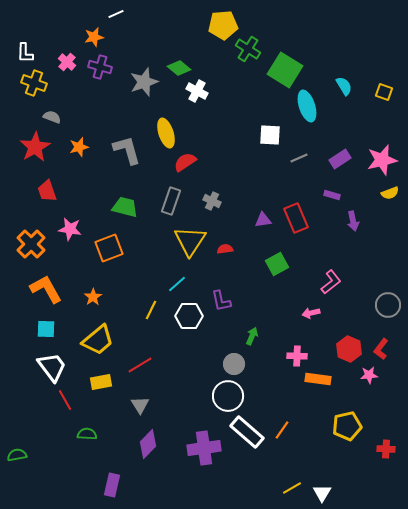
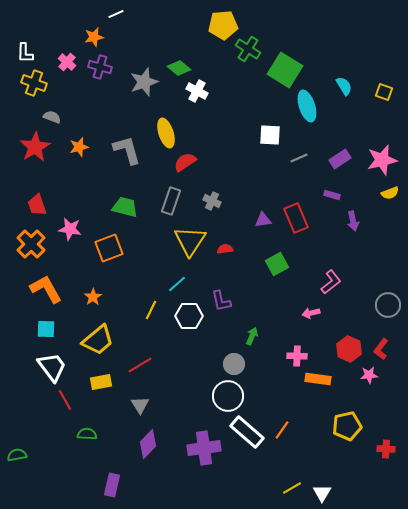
red trapezoid at (47, 191): moved 10 px left, 14 px down
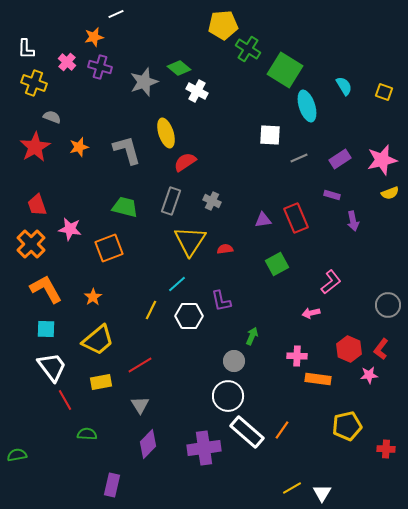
white L-shape at (25, 53): moved 1 px right, 4 px up
gray circle at (234, 364): moved 3 px up
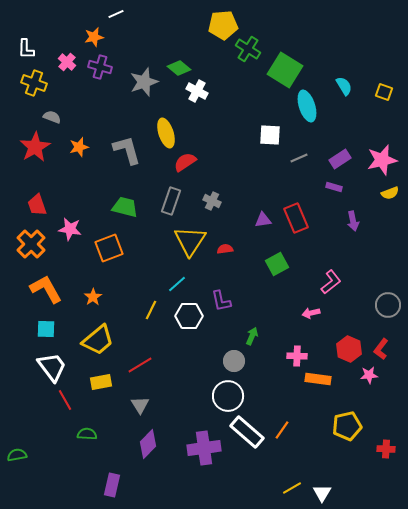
purple rectangle at (332, 195): moved 2 px right, 8 px up
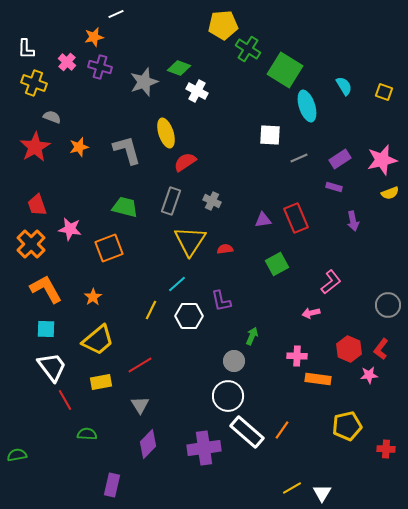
green diamond at (179, 68): rotated 20 degrees counterclockwise
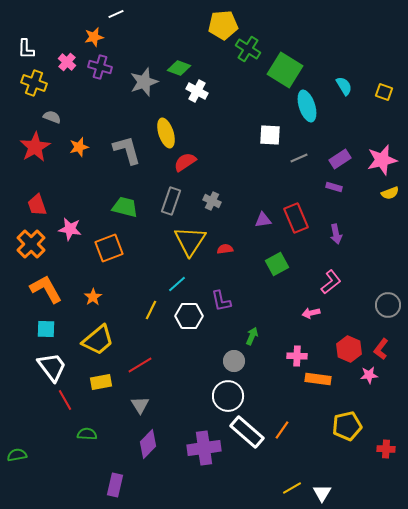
purple arrow at (353, 221): moved 17 px left, 13 px down
purple rectangle at (112, 485): moved 3 px right
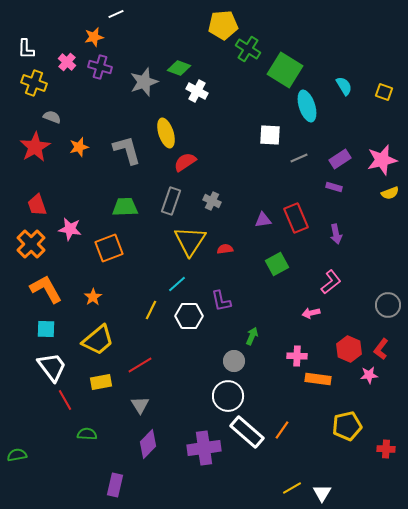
green trapezoid at (125, 207): rotated 16 degrees counterclockwise
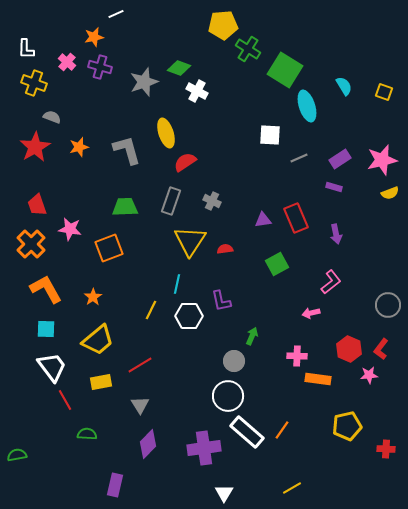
cyan line at (177, 284): rotated 36 degrees counterclockwise
white triangle at (322, 493): moved 98 px left
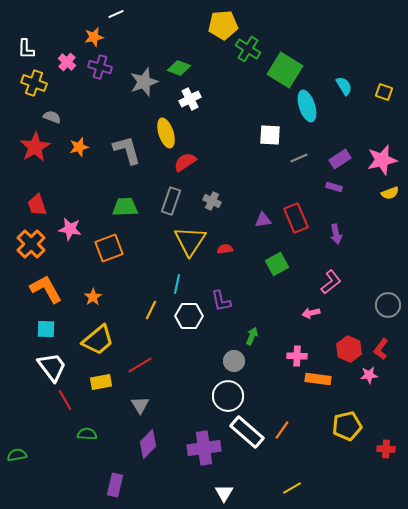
white cross at (197, 91): moved 7 px left, 8 px down; rotated 35 degrees clockwise
